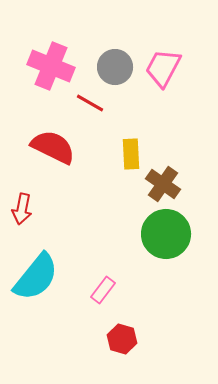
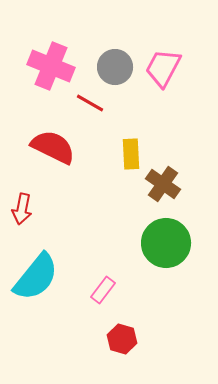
green circle: moved 9 px down
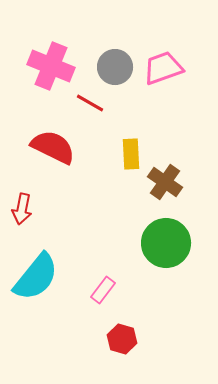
pink trapezoid: rotated 42 degrees clockwise
brown cross: moved 2 px right, 2 px up
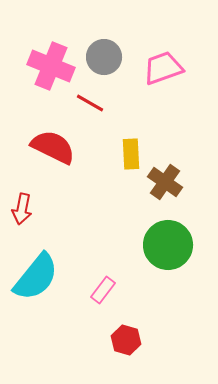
gray circle: moved 11 px left, 10 px up
green circle: moved 2 px right, 2 px down
red hexagon: moved 4 px right, 1 px down
